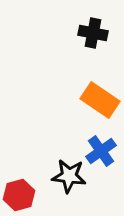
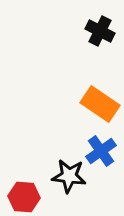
black cross: moved 7 px right, 2 px up; rotated 16 degrees clockwise
orange rectangle: moved 4 px down
red hexagon: moved 5 px right, 2 px down; rotated 20 degrees clockwise
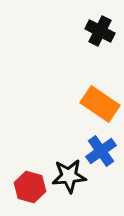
black star: rotated 12 degrees counterclockwise
red hexagon: moved 6 px right, 10 px up; rotated 12 degrees clockwise
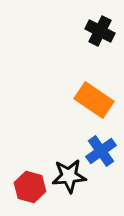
orange rectangle: moved 6 px left, 4 px up
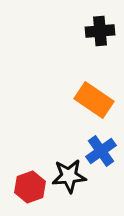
black cross: rotated 32 degrees counterclockwise
red hexagon: rotated 24 degrees clockwise
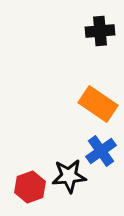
orange rectangle: moved 4 px right, 4 px down
